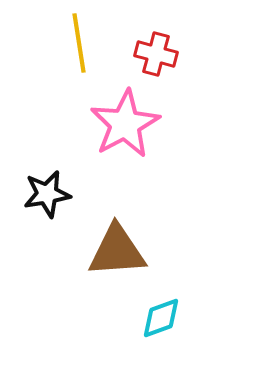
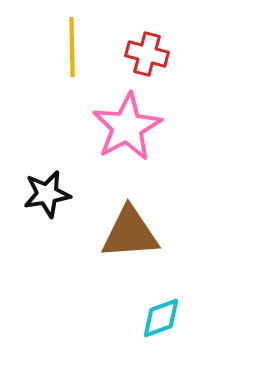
yellow line: moved 7 px left, 4 px down; rotated 8 degrees clockwise
red cross: moved 9 px left
pink star: moved 2 px right, 3 px down
brown triangle: moved 13 px right, 18 px up
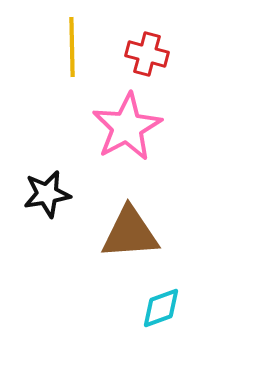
cyan diamond: moved 10 px up
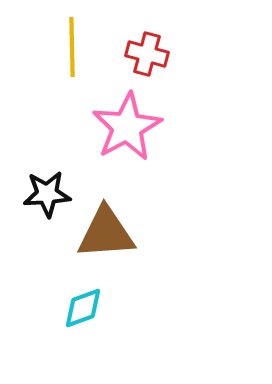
black star: rotated 6 degrees clockwise
brown triangle: moved 24 px left
cyan diamond: moved 78 px left
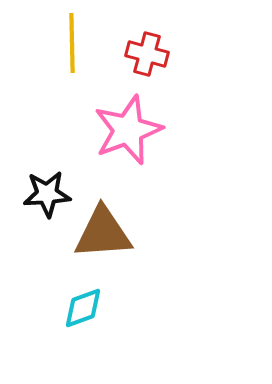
yellow line: moved 4 px up
pink star: moved 1 px right, 3 px down; rotated 8 degrees clockwise
brown triangle: moved 3 px left
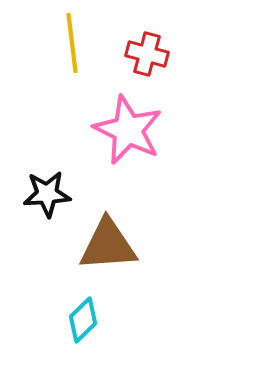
yellow line: rotated 6 degrees counterclockwise
pink star: rotated 26 degrees counterclockwise
brown triangle: moved 5 px right, 12 px down
cyan diamond: moved 12 px down; rotated 24 degrees counterclockwise
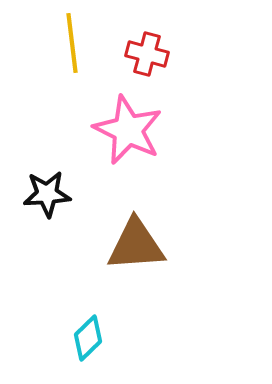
brown triangle: moved 28 px right
cyan diamond: moved 5 px right, 18 px down
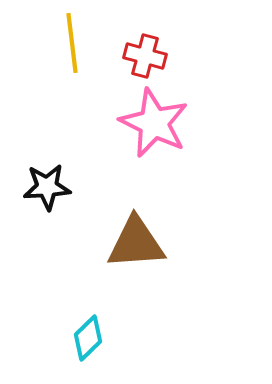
red cross: moved 2 px left, 2 px down
pink star: moved 26 px right, 7 px up
black star: moved 7 px up
brown triangle: moved 2 px up
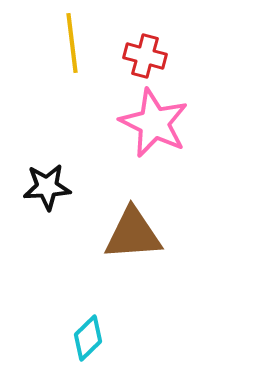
brown triangle: moved 3 px left, 9 px up
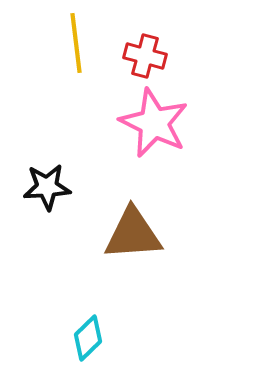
yellow line: moved 4 px right
